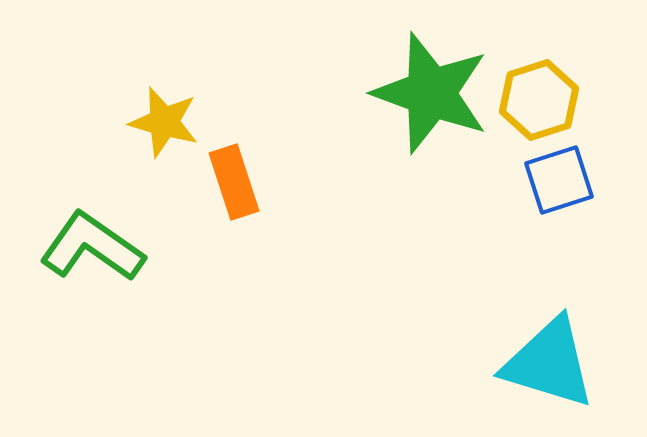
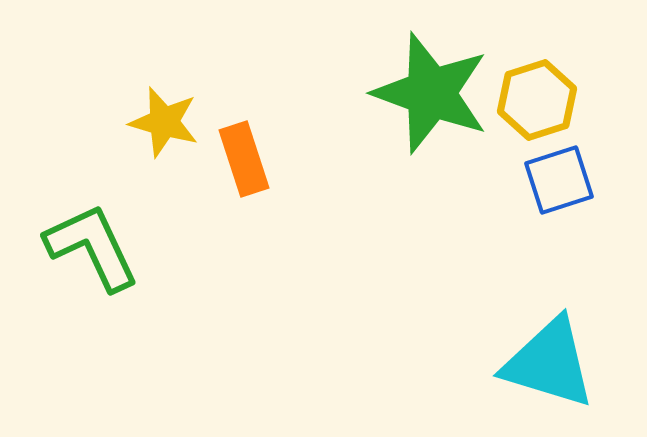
yellow hexagon: moved 2 px left
orange rectangle: moved 10 px right, 23 px up
green L-shape: rotated 30 degrees clockwise
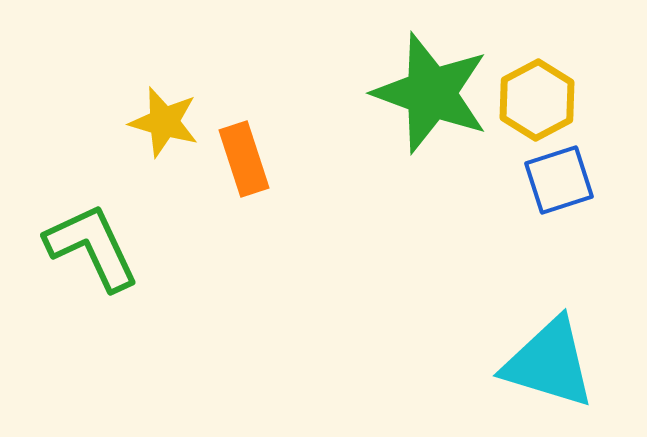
yellow hexagon: rotated 10 degrees counterclockwise
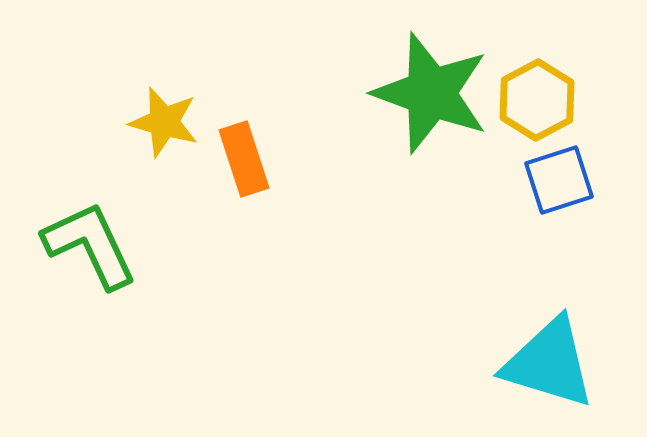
green L-shape: moved 2 px left, 2 px up
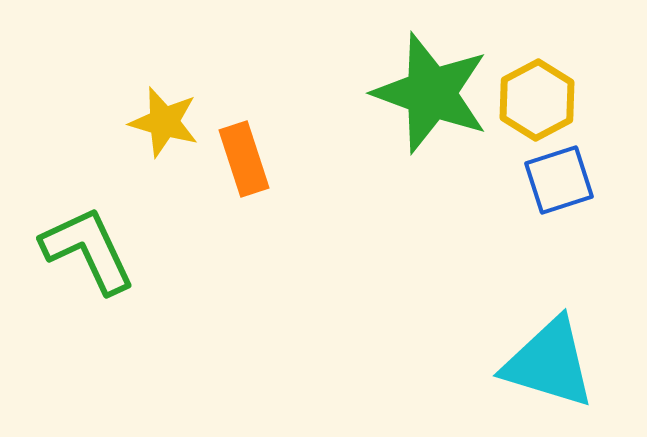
green L-shape: moved 2 px left, 5 px down
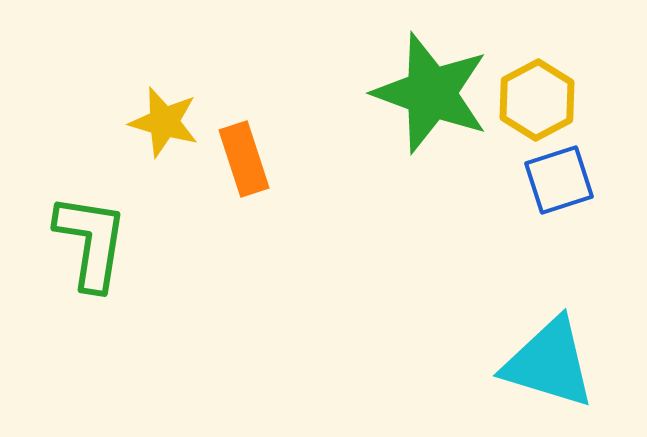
green L-shape: moved 3 px right, 8 px up; rotated 34 degrees clockwise
